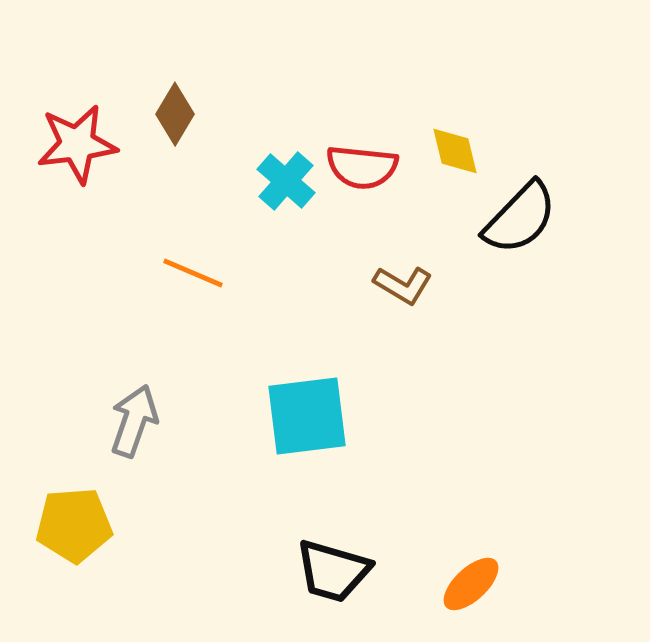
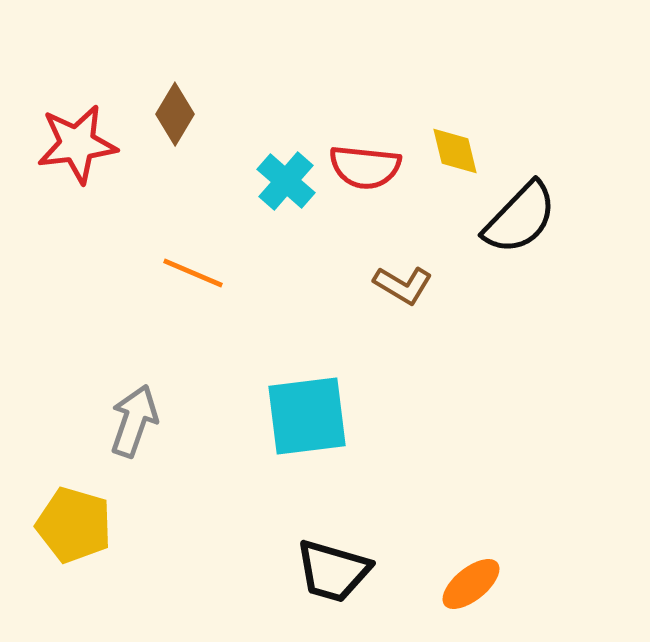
red semicircle: moved 3 px right
yellow pentagon: rotated 20 degrees clockwise
orange ellipse: rotated 4 degrees clockwise
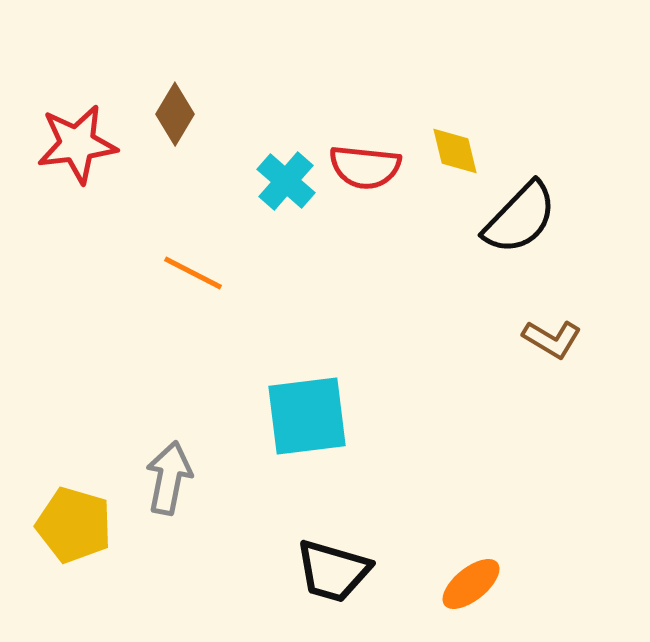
orange line: rotated 4 degrees clockwise
brown L-shape: moved 149 px right, 54 px down
gray arrow: moved 35 px right, 57 px down; rotated 8 degrees counterclockwise
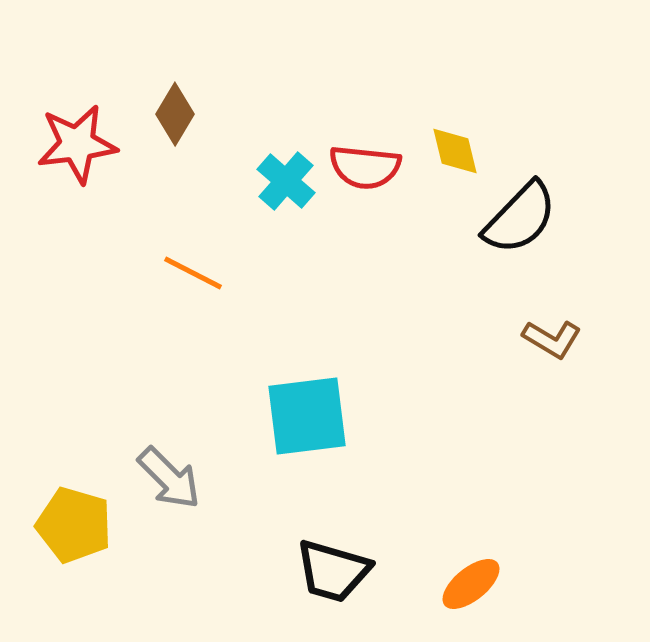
gray arrow: rotated 124 degrees clockwise
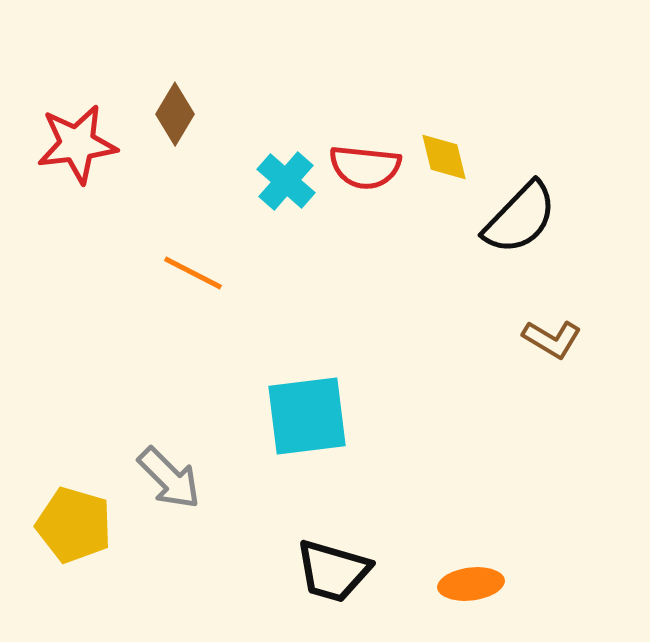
yellow diamond: moved 11 px left, 6 px down
orange ellipse: rotated 32 degrees clockwise
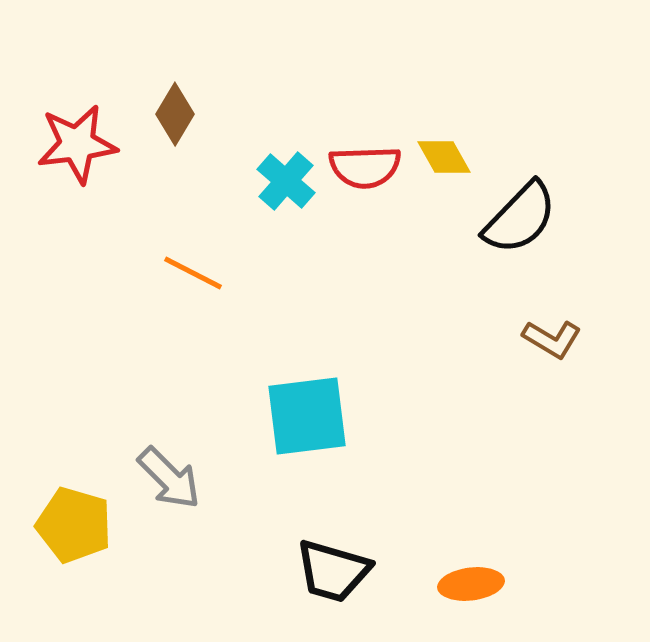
yellow diamond: rotated 16 degrees counterclockwise
red semicircle: rotated 8 degrees counterclockwise
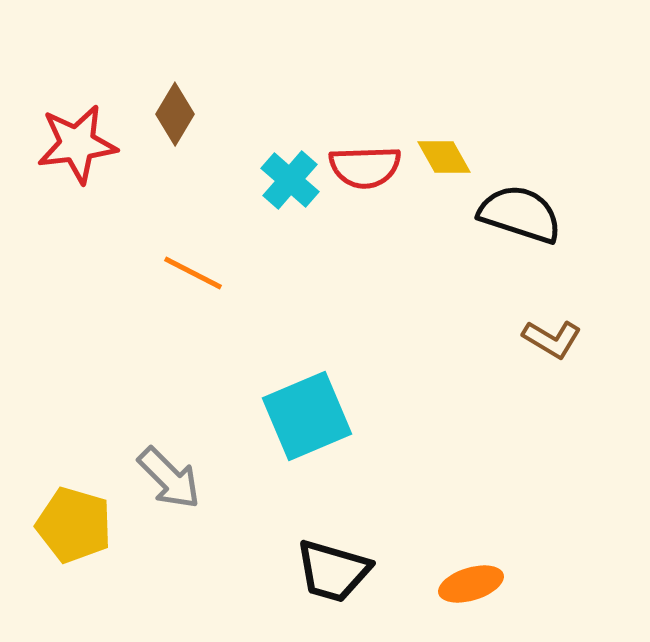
cyan cross: moved 4 px right, 1 px up
black semicircle: moved 4 px up; rotated 116 degrees counterclockwise
cyan square: rotated 16 degrees counterclockwise
orange ellipse: rotated 10 degrees counterclockwise
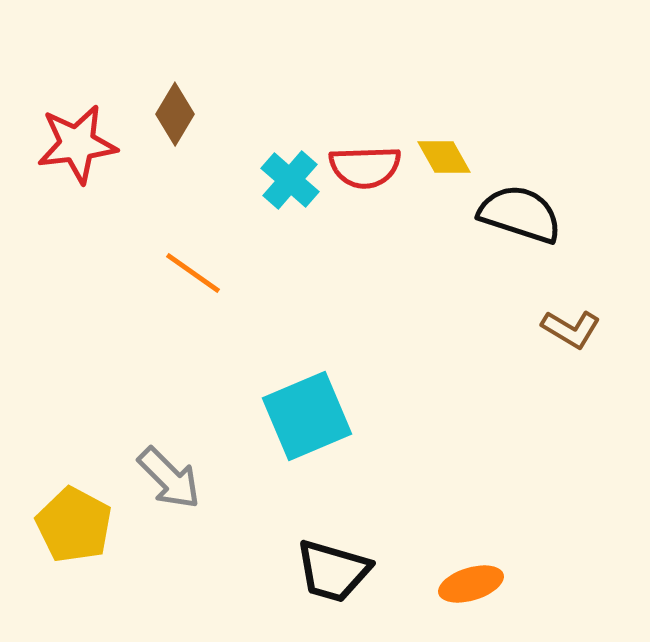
orange line: rotated 8 degrees clockwise
brown L-shape: moved 19 px right, 10 px up
yellow pentagon: rotated 12 degrees clockwise
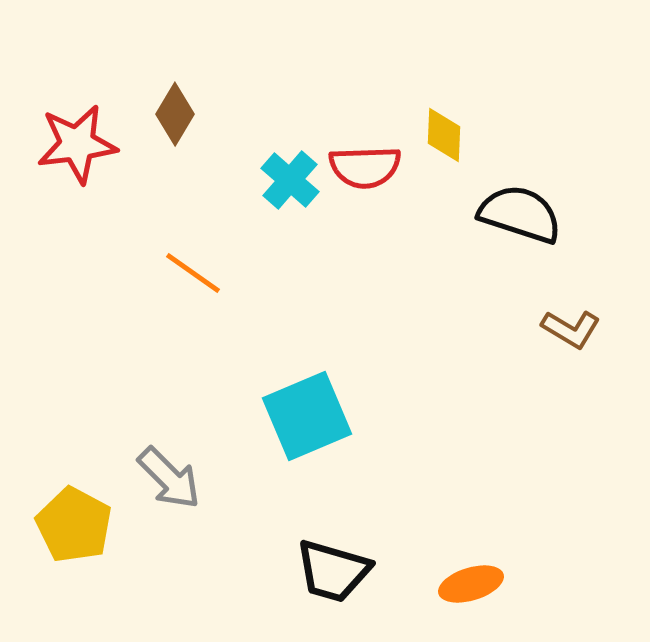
yellow diamond: moved 22 px up; rotated 32 degrees clockwise
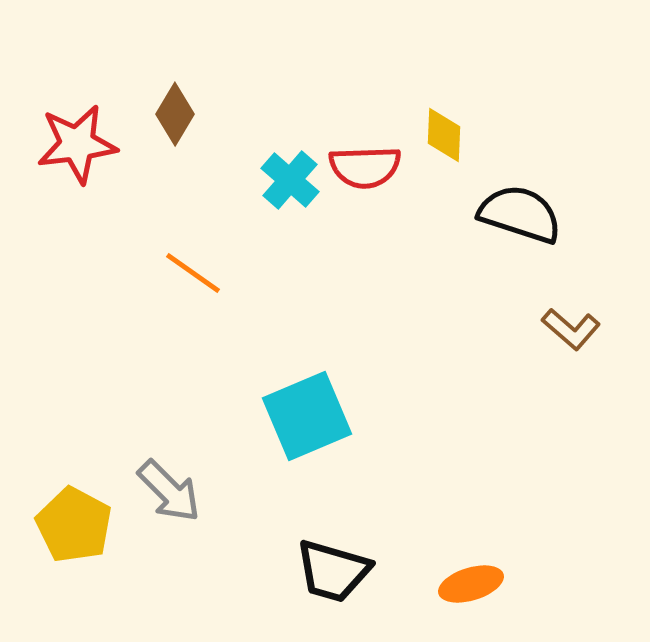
brown L-shape: rotated 10 degrees clockwise
gray arrow: moved 13 px down
